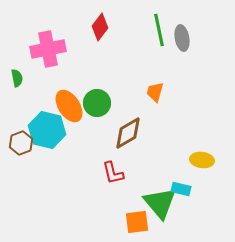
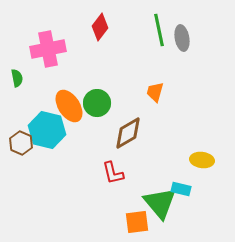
brown hexagon: rotated 15 degrees counterclockwise
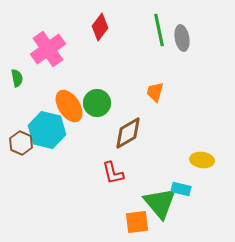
pink cross: rotated 24 degrees counterclockwise
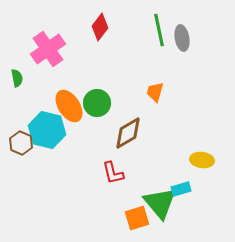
cyan rectangle: rotated 30 degrees counterclockwise
orange square: moved 4 px up; rotated 10 degrees counterclockwise
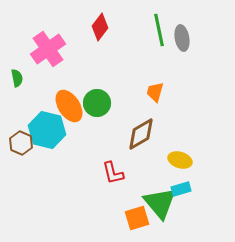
brown diamond: moved 13 px right, 1 px down
yellow ellipse: moved 22 px left; rotated 10 degrees clockwise
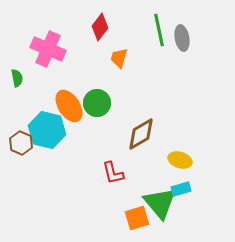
pink cross: rotated 32 degrees counterclockwise
orange trapezoid: moved 36 px left, 34 px up
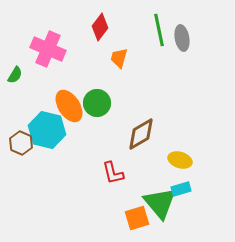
green semicircle: moved 2 px left, 3 px up; rotated 42 degrees clockwise
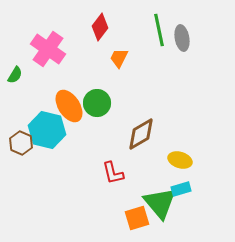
pink cross: rotated 12 degrees clockwise
orange trapezoid: rotated 10 degrees clockwise
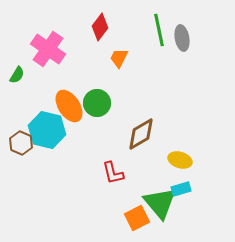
green semicircle: moved 2 px right
orange square: rotated 10 degrees counterclockwise
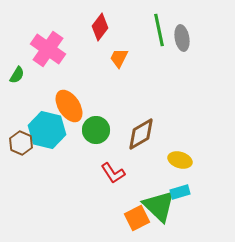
green circle: moved 1 px left, 27 px down
red L-shape: rotated 20 degrees counterclockwise
cyan rectangle: moved 1 px left, 3 px down
green triangle: moved 1 px left, 3 px down; rotated 6 degrees counterclockwise
